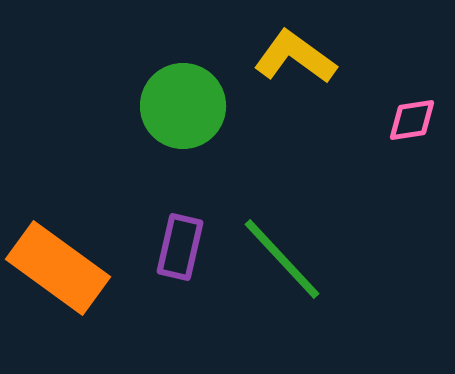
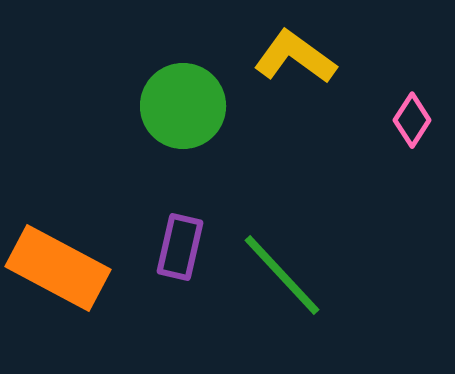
pink diamond: rotated 48 degrees counterclockwise
green line: moved 16 px down
orange rectangle: rotated 8 degrees counterclockwise
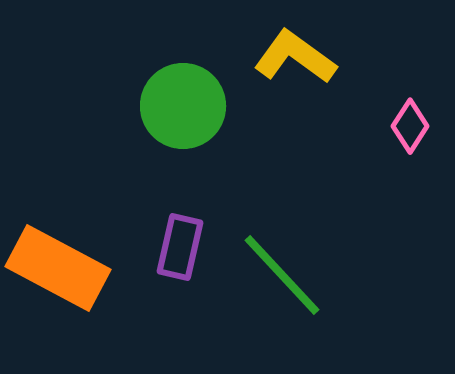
pink diamond: moved 2 px left, 6 px down
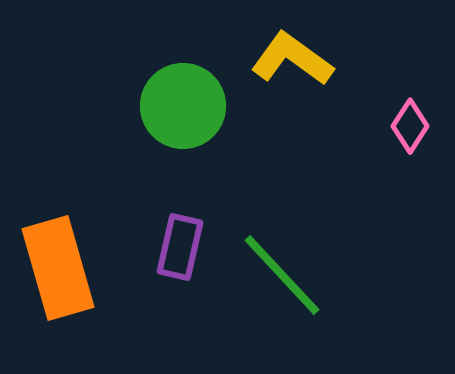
yellow L-shape: moved 3 px left, 2 px down
orange rectangle: rotated 46 degrees clockwise
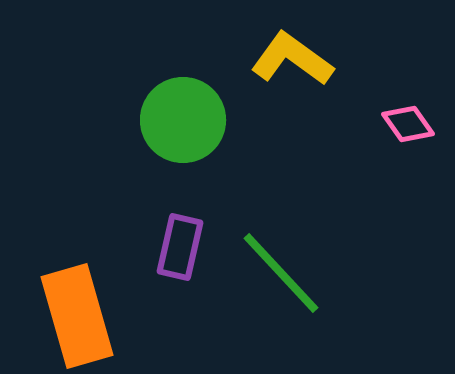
green circle: moved 14 px down
pink diamond: moved 2 px left, 2 px up; rotated 68 degrees counterclockwise
orange rectangle: moved 19 px right, 48 px down
green line: moved 1 px left, 2 px up
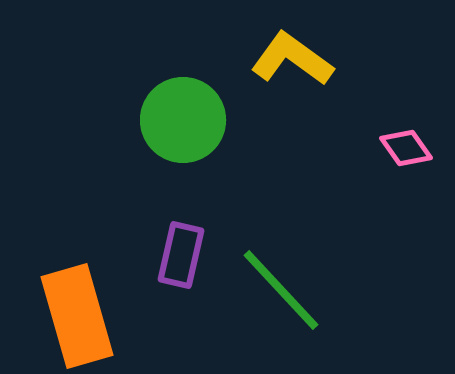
pink diamond: moved 2 px left, 24 px down
purple rectangle: moved 1 px right, 8 px down
green line: moved 17 px down
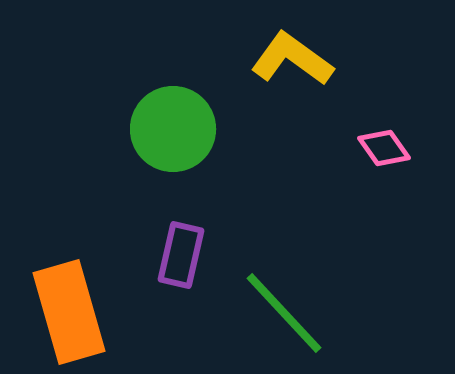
green circle: moved 10 px left, 9 px down
pink diamond: moved 22 px left
green line: moved 3 px right, 23 px down
orange rectangle: moved 8 px left, 4 px up
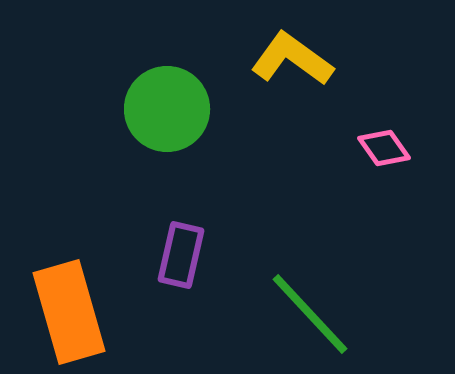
green circle: moved 6 px left, 20 px up
green line: moved 26 px right, 1 px down
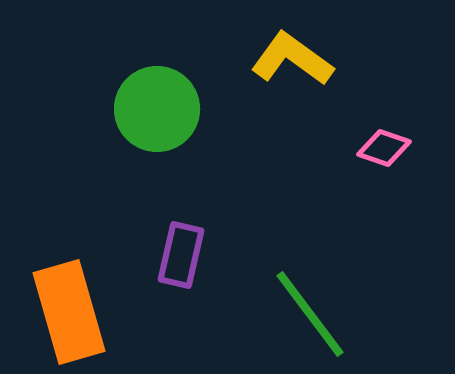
green circle: moved 10 px left
pink diamond: rotated 36 degrees counterclockwise
green line: rotated 6 degrees clockwise
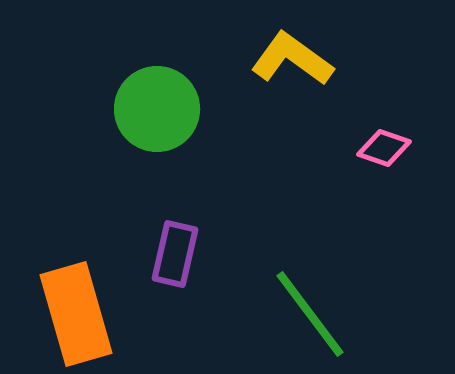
purple rectangle: moved 6 px left, 1 px up
orange rectangle: moved 7 px right, 2 px down
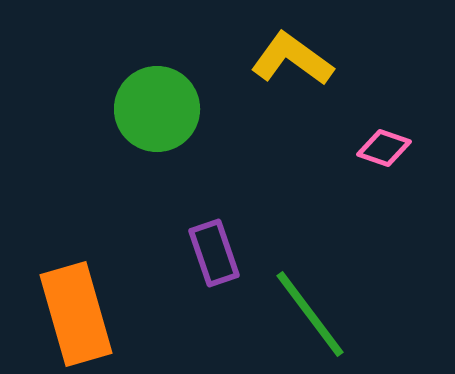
purple rectangle: moved 39 px right, 1 px up; rotated 32 degrees counterclockwise
